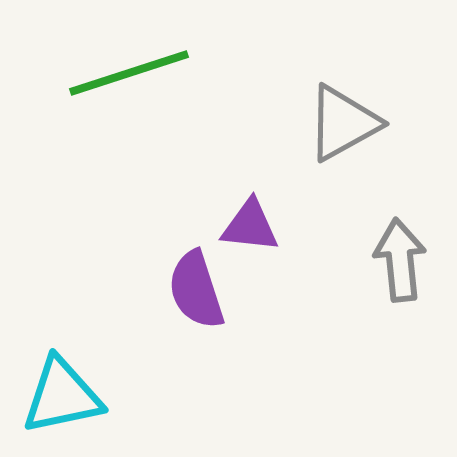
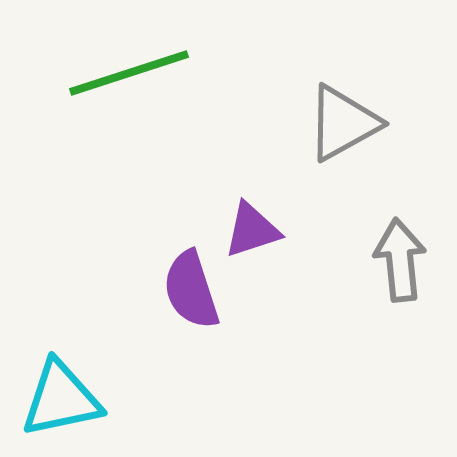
purple triangle: moved 2 px right, 4 px down; rotated 24 degrees counterclockwise
purple semicircle: moved 5 px left
cyan triangle: moved 1 px left, 3 px down
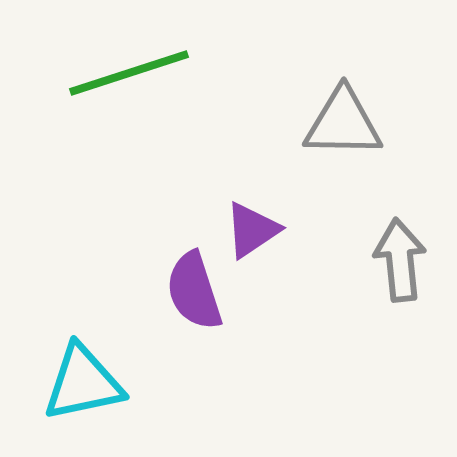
gray triangle: rotated 30 degrees clockwise
purple triangle: rotated 16 degrees counterclockwise
purple semicircle: moved 3 px right, 1 px down
cyan triangle: moved 22 px right, 16 px up
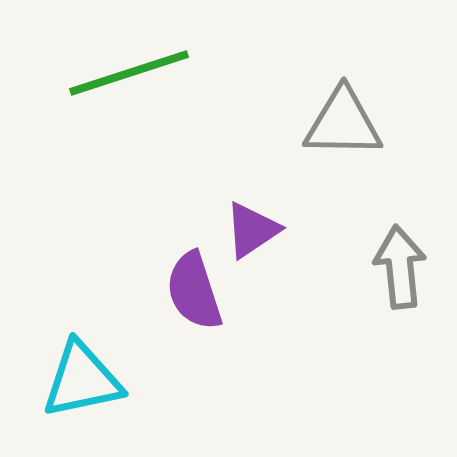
gray arrow: moved 7 px down
cyan triangle: moved 1 px left, 3 px up
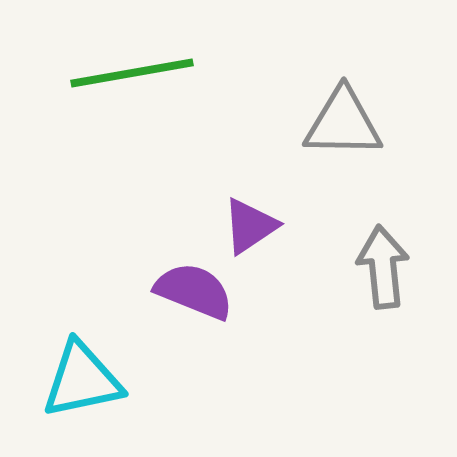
green line: moved 3 px right; rotated 8 degrees clockwise
purple triangle: moved 2 px left, 4 px up
gray arrow: moved 17 px left
purple semicircle: rotated 130 degrees clockwise
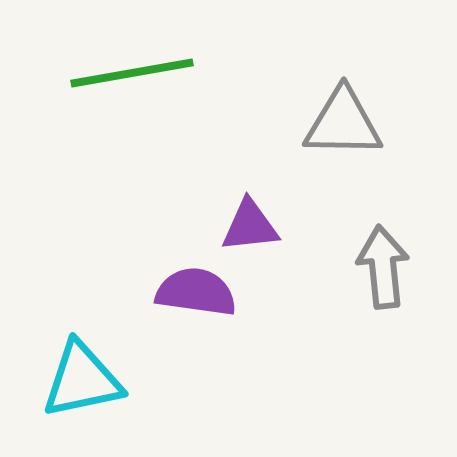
purple triangle: rotated 28 degrees clockwise
purple semicircle: moved 2 px right, 1 px down; rotated 14 degrees counterclockwise
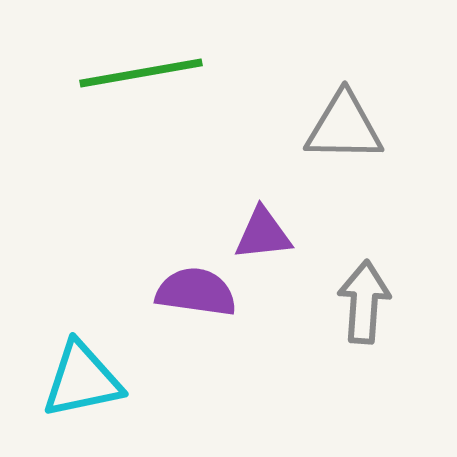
green line: moved 9 px right
gray triangle: moved 1 px right, 4 px down
purple triangle: moved 13 px right, 8 px down
gray arrow: moved 19 px left, 35 px down; rotated 10 degrees clockwise
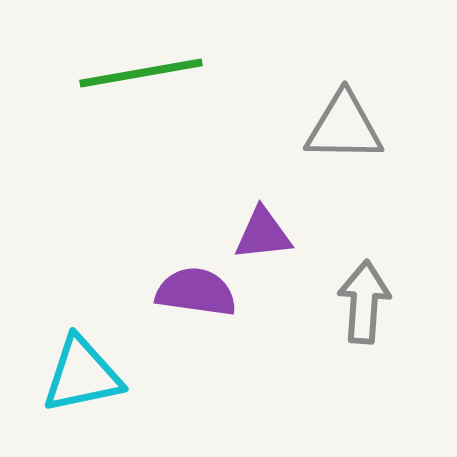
cyan triangle: moved 5 px up
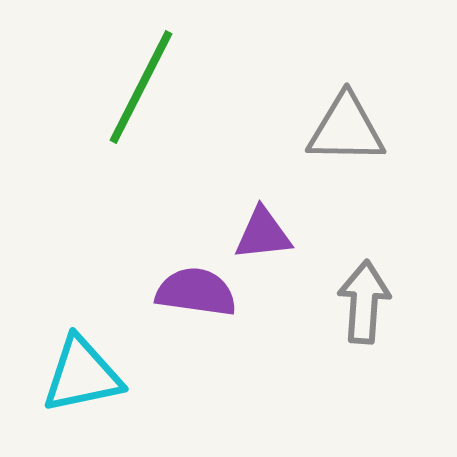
green line: moved 14 px down; rotated 53 degrees counterclockwise
gray triangle: moved 2 px right, 2 px down
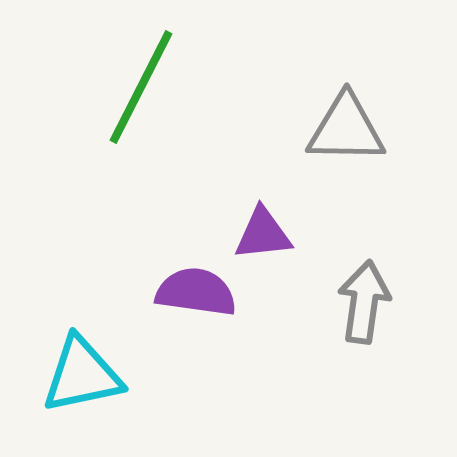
gray arrow: rotated 4 degrees clockwise
